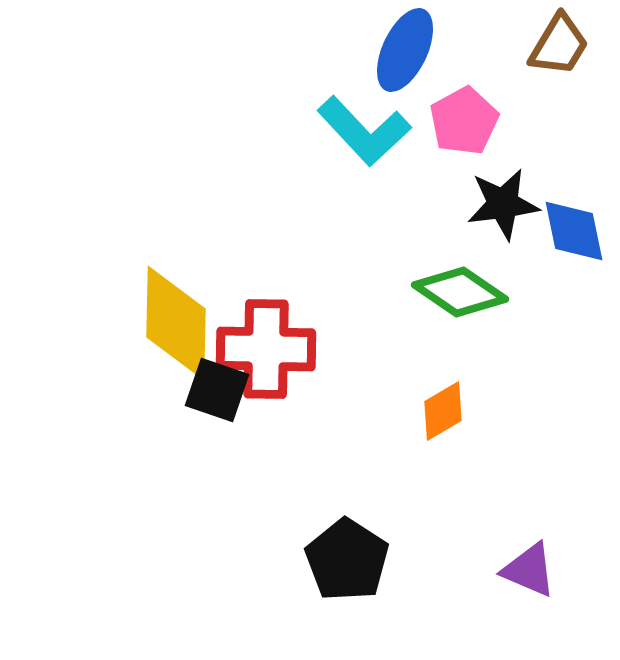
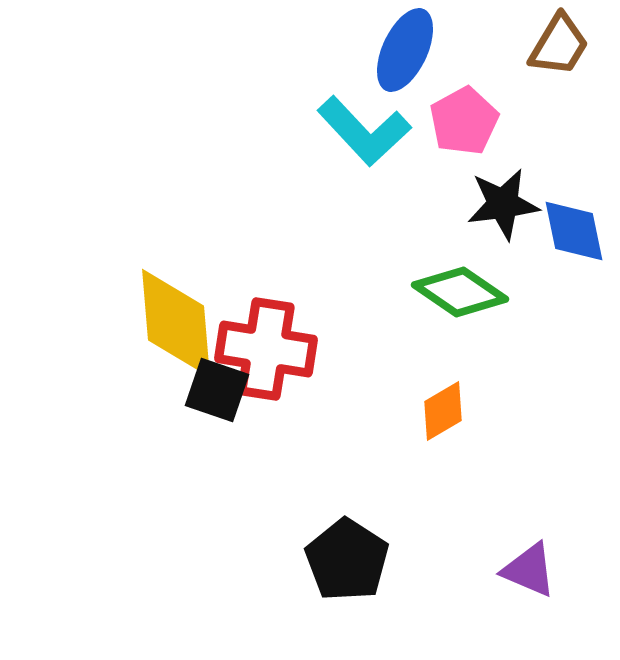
yellow diamond: rotated 6 degrees counterclockwise
red cross: rotated 8 degrees clockwise
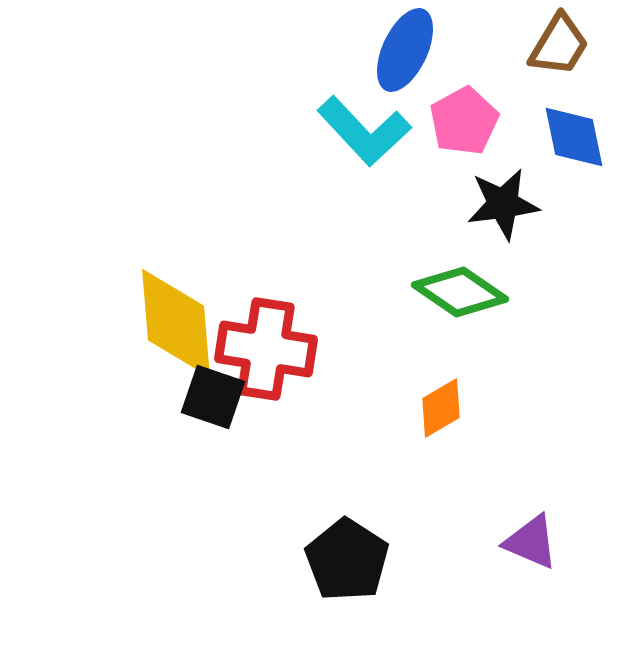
blue diamond: moved 94 px up
black square: moved 4 px left, 7 px down
orange diamond: moved 2 px left, 3 px up
purple triangle: moved 2 px right, 28 px up
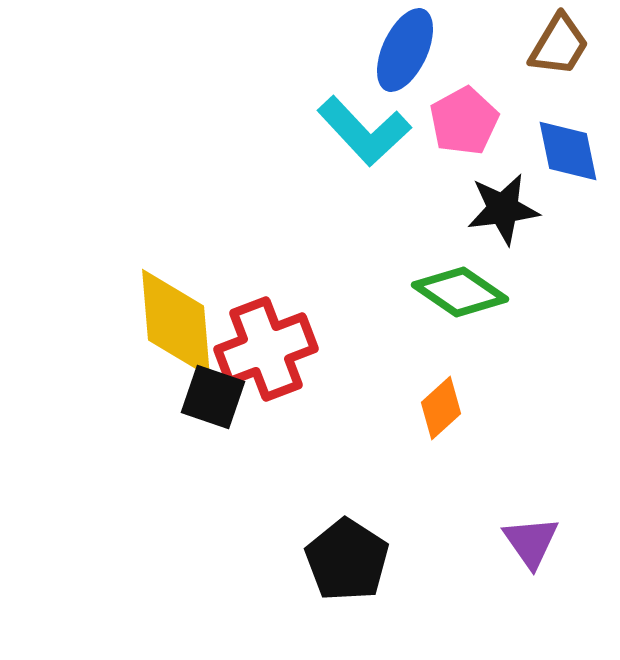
blue diamond: moved 6 px left, 14 px down
black star: moved 5 px down
red cross: rotated 30 degrees counterclockwise
orange diamond: rotated 12 degrees counterclockwise
purple triangle: rotated 32 degrees clockwise
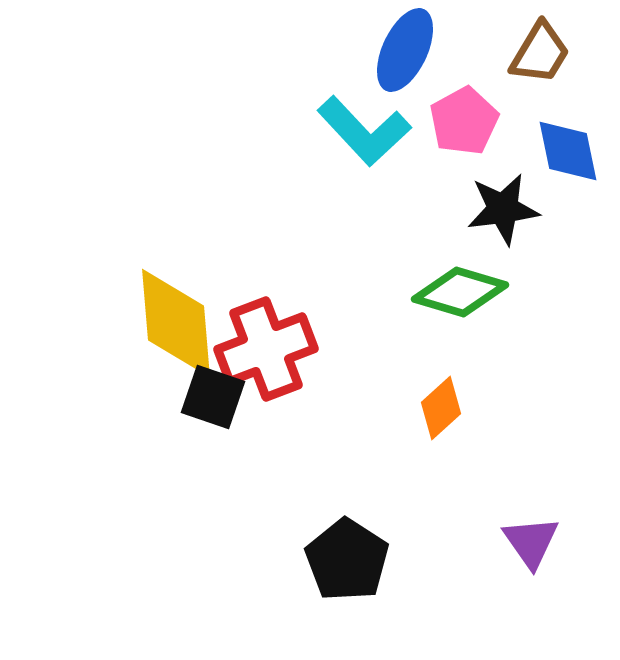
brown trapezoid: moved 19 px left, 8 px down
green diamond: rotated 18 degrees counterclockwise
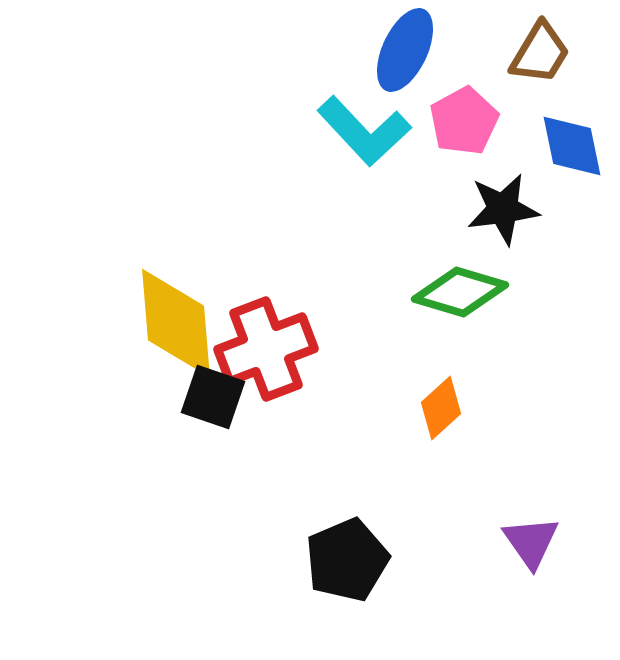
blue diamond: moved 4 px right, 5 px up
black pentagon: rotated 16 degrees clockwise
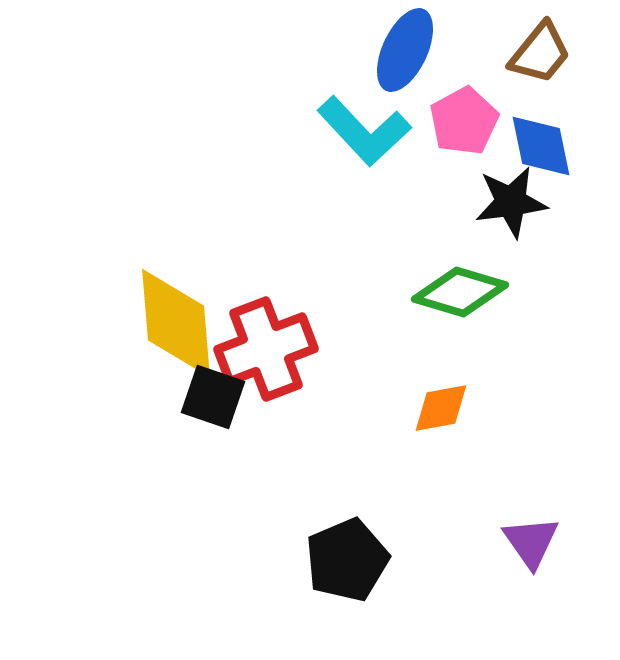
brown trapezoid: rotated 8 degrees clockwise
blue diamond: moved 31 px left
black star: moved 8 px right, 7 px up
orange diamond: rotated 32 degrees clockwise
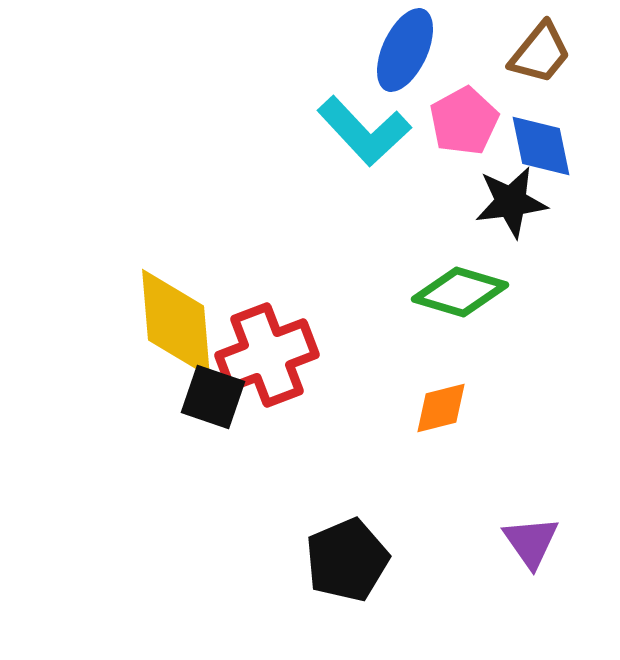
red cross: moved 1 px right, 6 px down
orange diamond: rotated 4 degrees counterclockwise
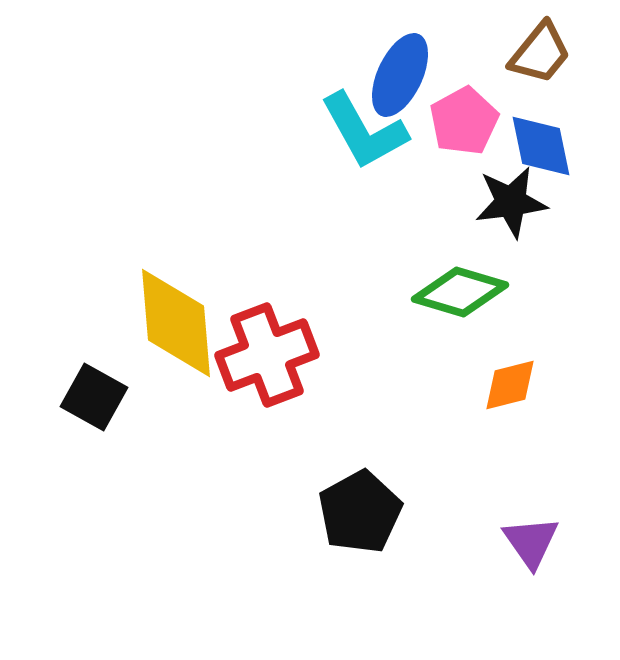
blue ellipse: moved 5 px left, 25 px down
cyan L-shape: rotated 14 degrees clockwise
black square: moved 119 px left; rotated 10 degrees clockwise
orange diamond: moved 69 px right, 23 px up
black pentagon: moved 13 px right, 48 px up; rotated 6 degrees counterclockwise
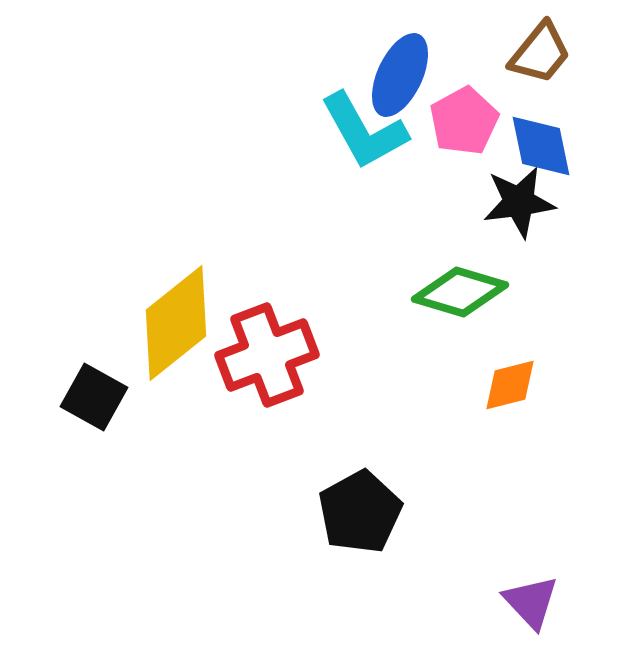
black star: moved 8 px right
yellow diamond: rotated 56 degrees clockwise
purple triangle: moved 60 px down; rotated 8 degrees counterclockwise
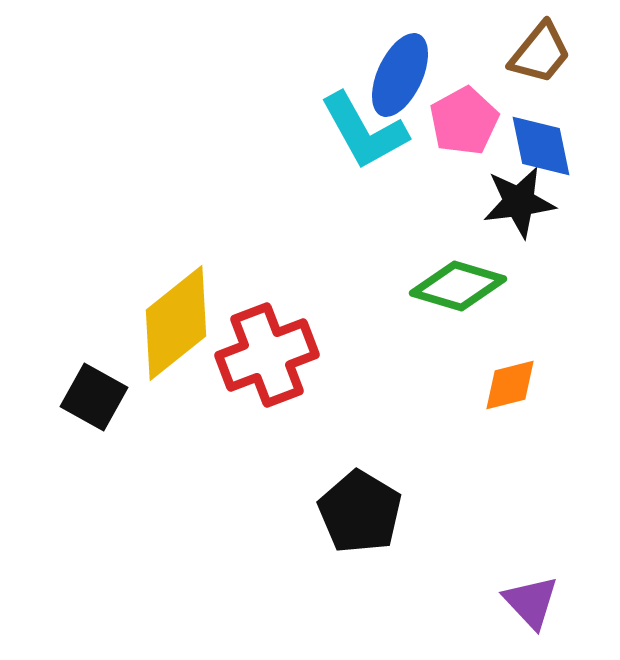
green diamond: moved 2 px left, 6 px up
black pentagon: rotated 12 degrees counterclockwise
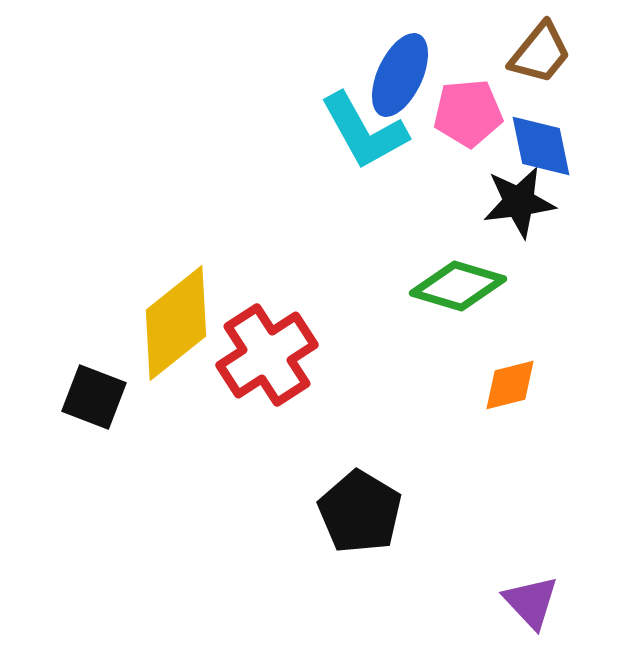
pink pentagon: moved 4 px right, 8 px up; rotated 24 degrees clockwise
red cross: rotated 12 degrees counterclockwise
black square: rotated 8 degrees counterclockwise
